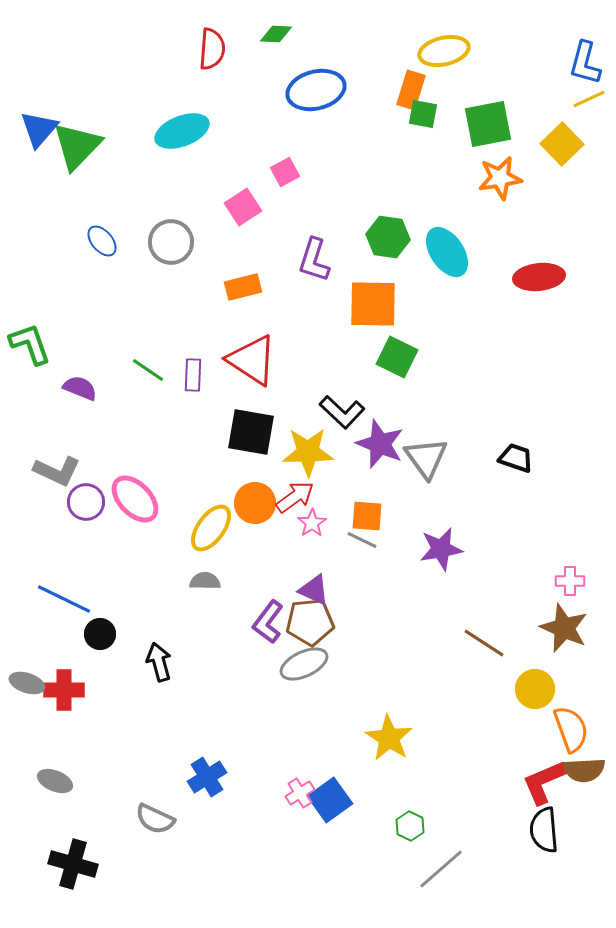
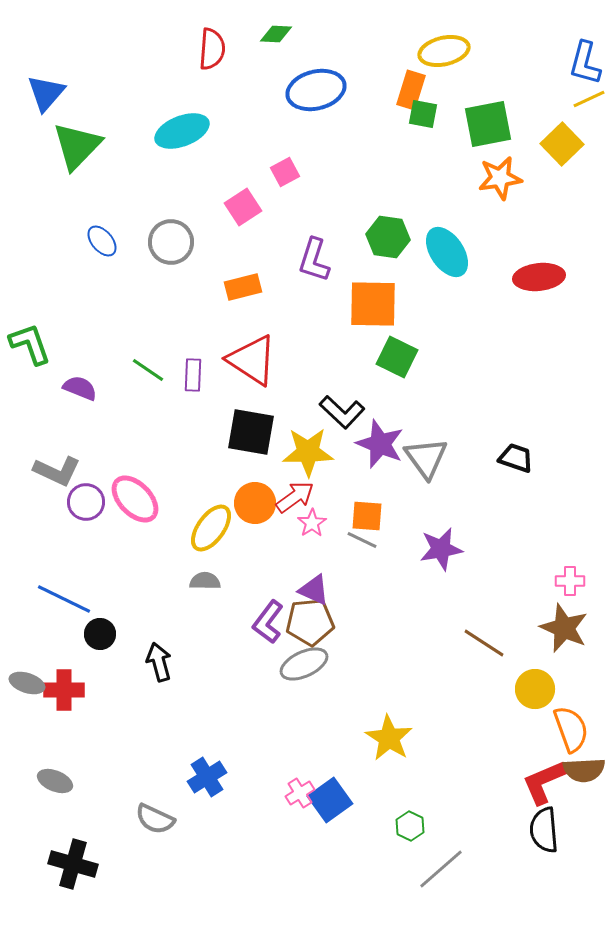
blue triangle at (39, 129): moved 7 px right, 36 px up
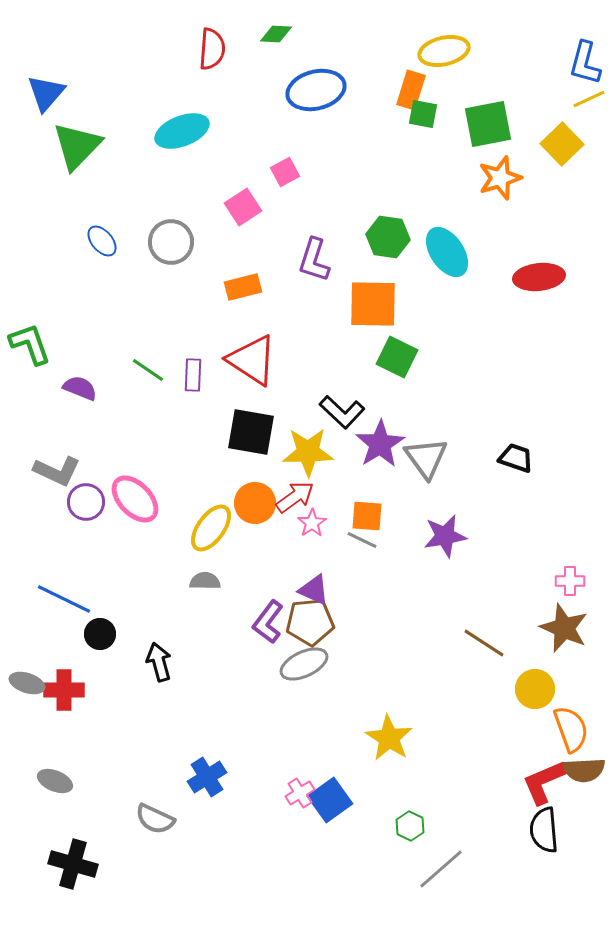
orange star at (500, 178): rotated 9 degrees counterclockwise
purple star at (380, 444): rotated 18 degrees clockwise
purple star at (441, 549): moved 4 px right, 13 px up
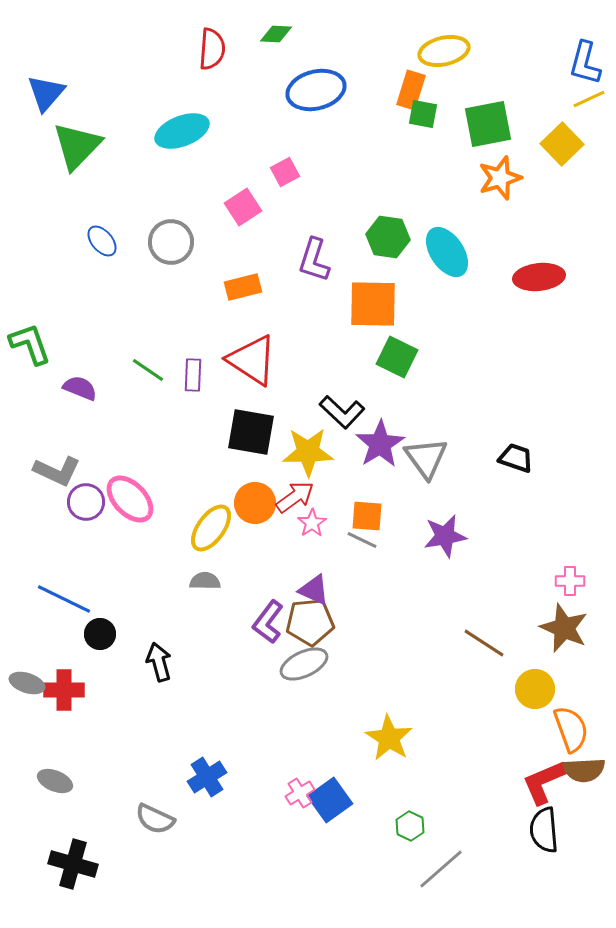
pink ellipse at (135, 499): moved 5 px left
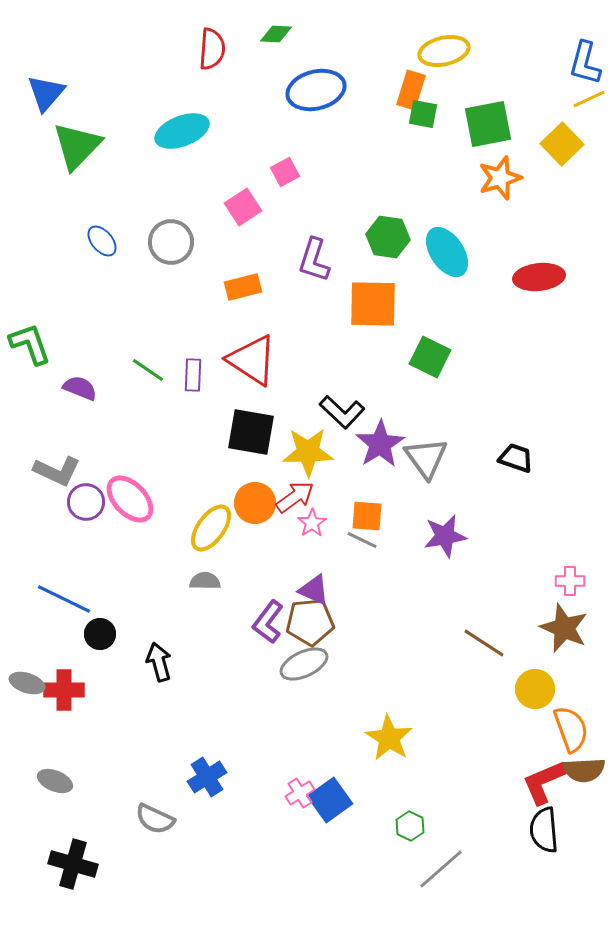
green square at (397, 357): moved 33 px right
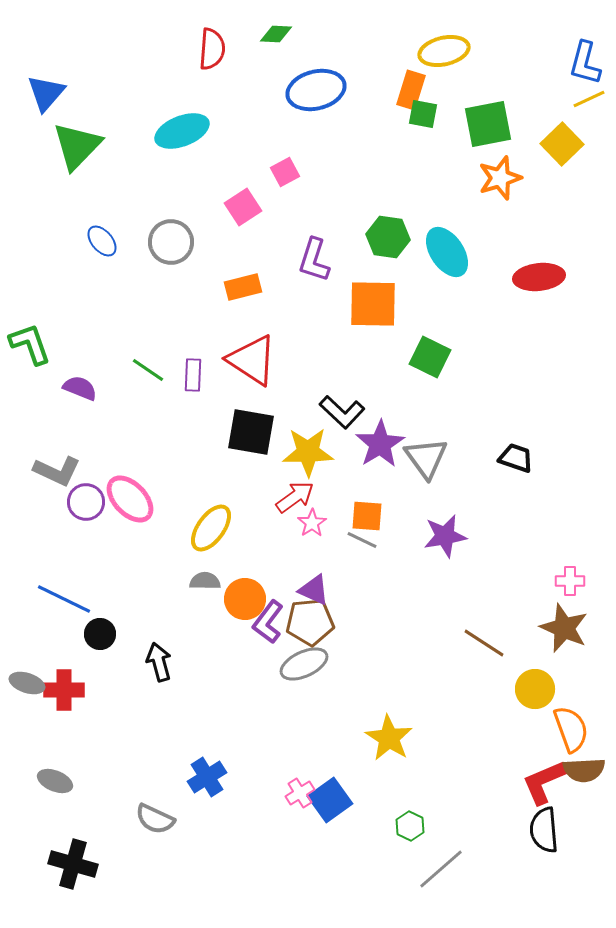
orange circle at (255, 503): moved 10 px left, 96 px down
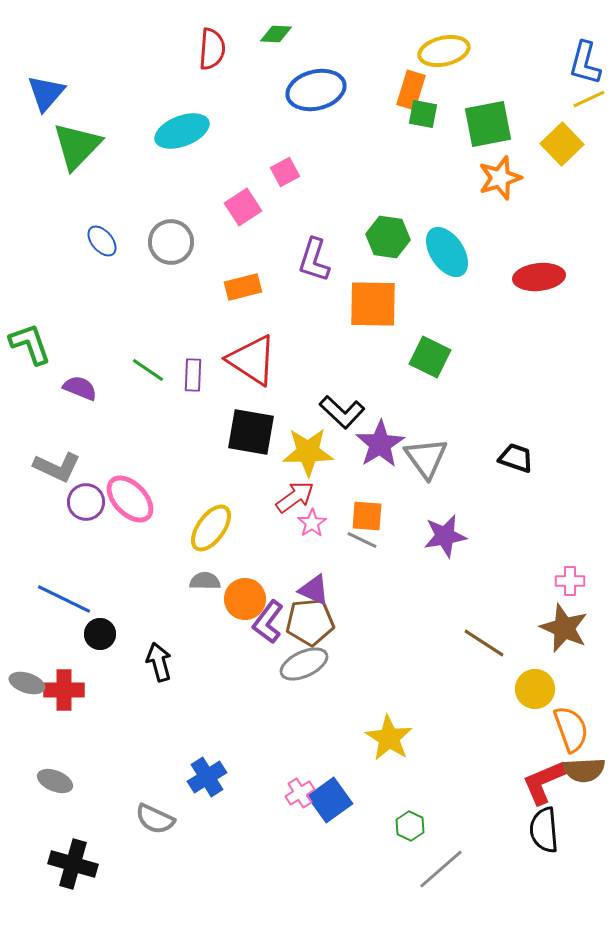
gray L-shape at (57, 471): moved 4 px up
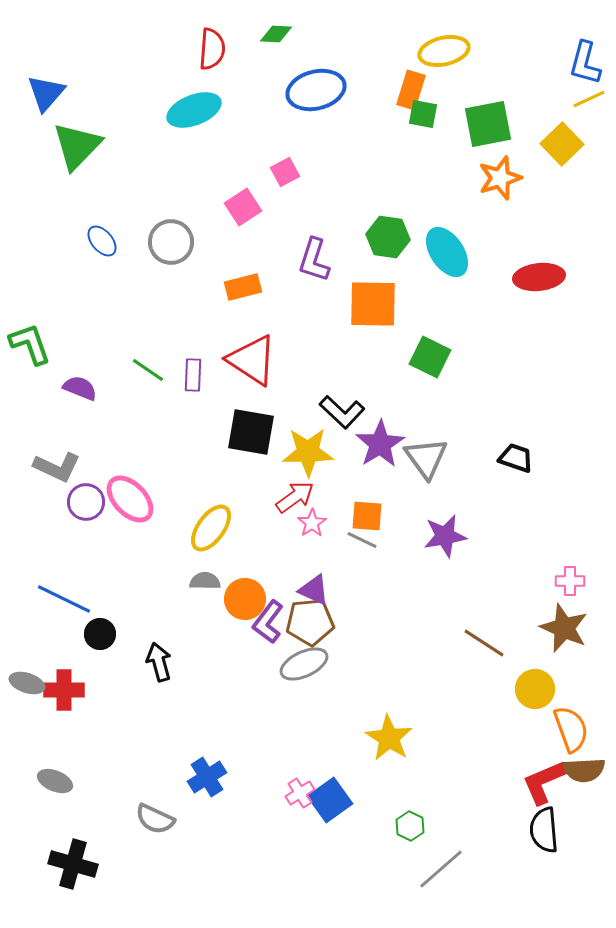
cyan ellipse at (182, 131): moved 12 px right, 21 px up
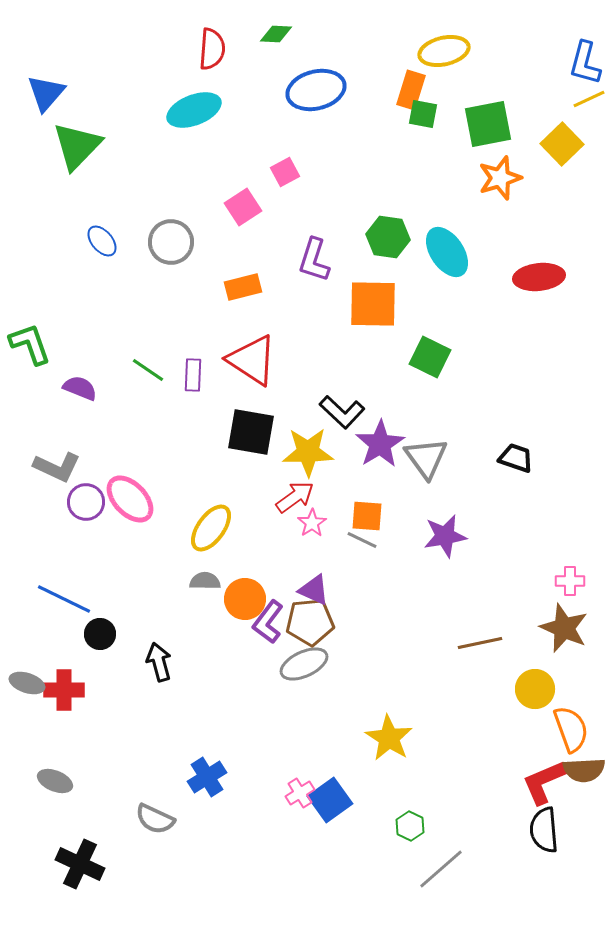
brown line at (484, 643): moved 4 px left; rotated 45 degrees counterclockwise
black cross at (73, 864): moved 7 px right; rotated 9 degrees clockwise
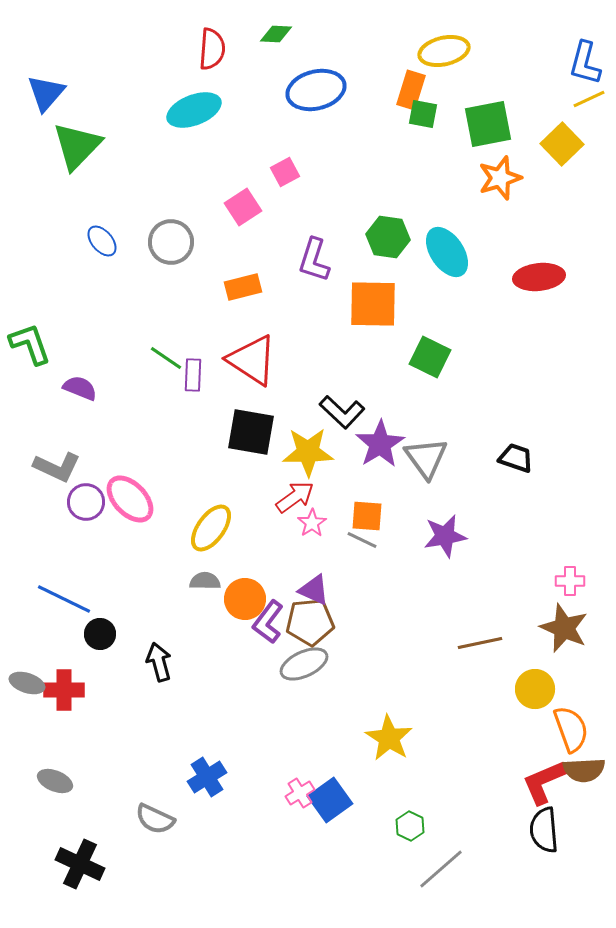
green line at (148, 370): moved 18 px right, 12 px up
